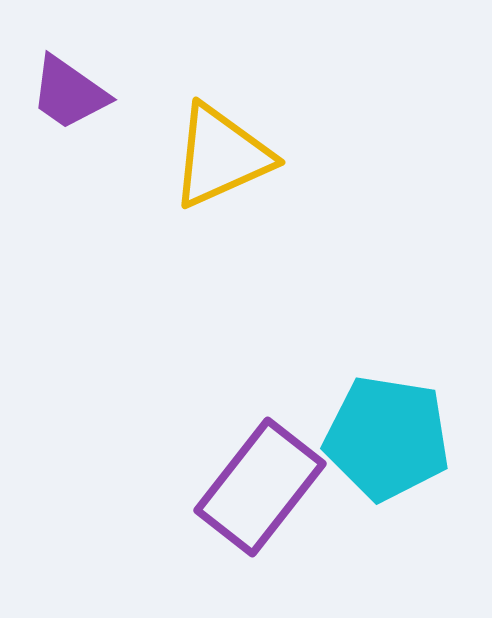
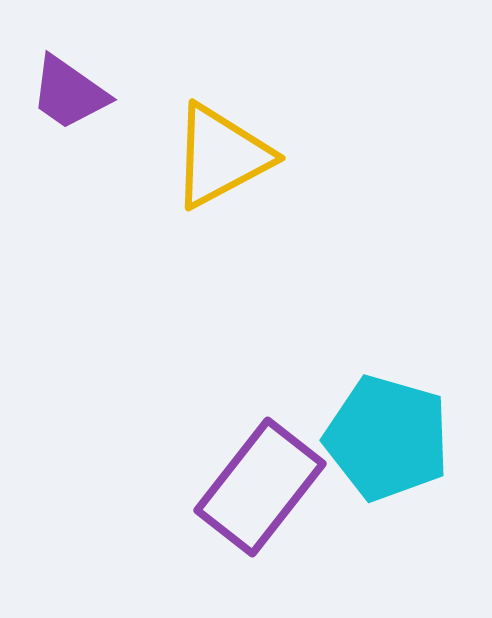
yellow triangle: rotated 4 degrees counterclockwise
cyan pentagon: rotated 7 degrees clockwise
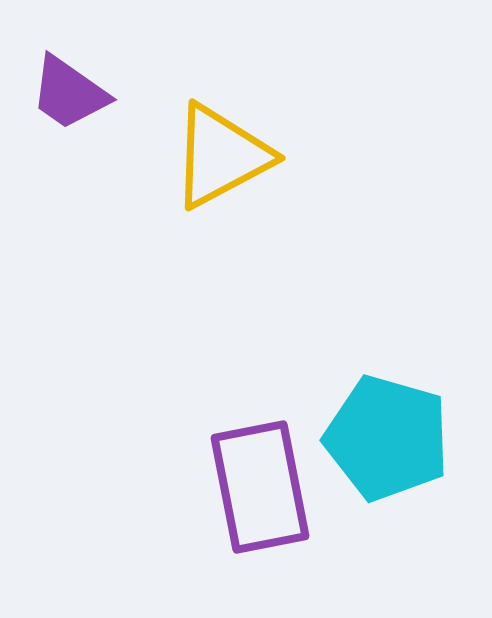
purple rectangle: rotated 49 degrees counterclockwise
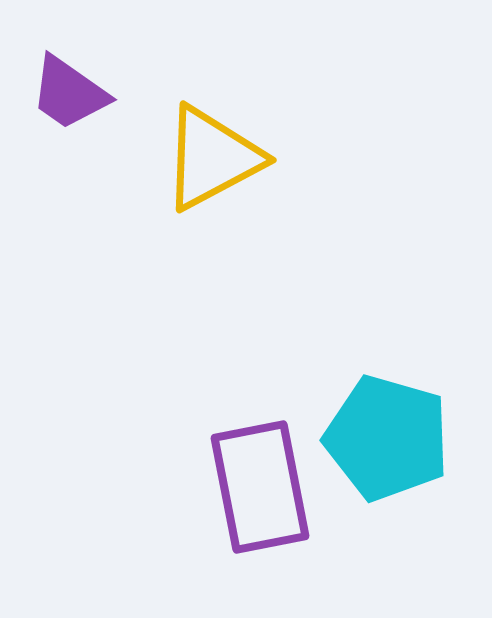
yellow triangle: moved 9 px left, 2 px down
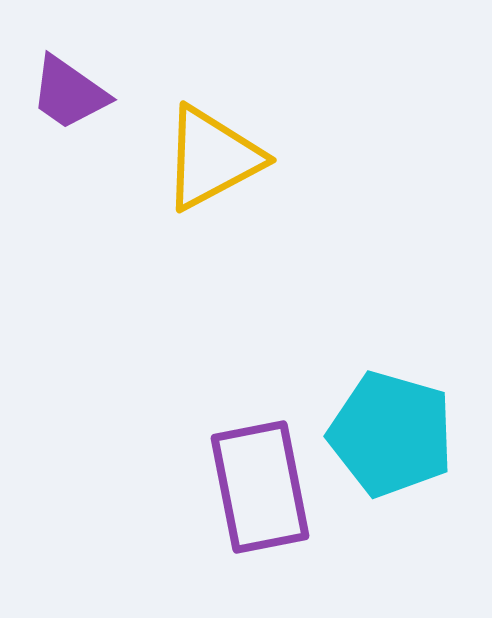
cyan pentagon: moved 4 px right, 4 px up
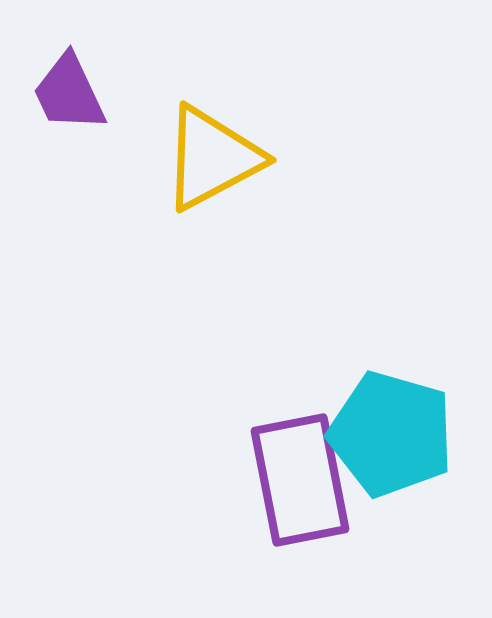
purple trapezoid: rotated 30 degrees clockwise
purple rectangle: moved 40 px right, 7 px up
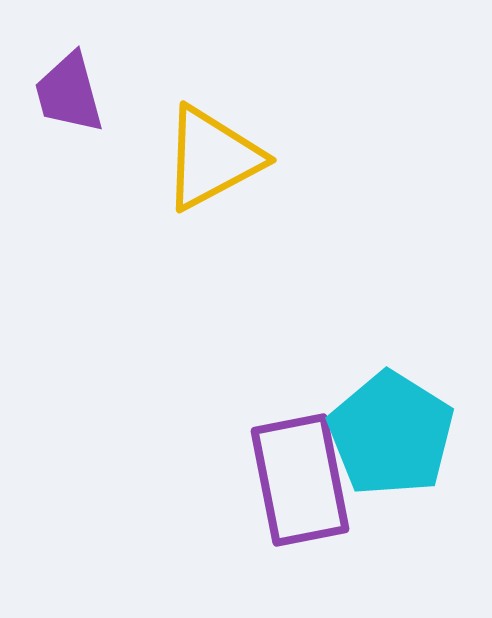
purple trapezoid: rotated 10 degrees clockwise
cyan pentagon: rotated 16 degrees clockwise
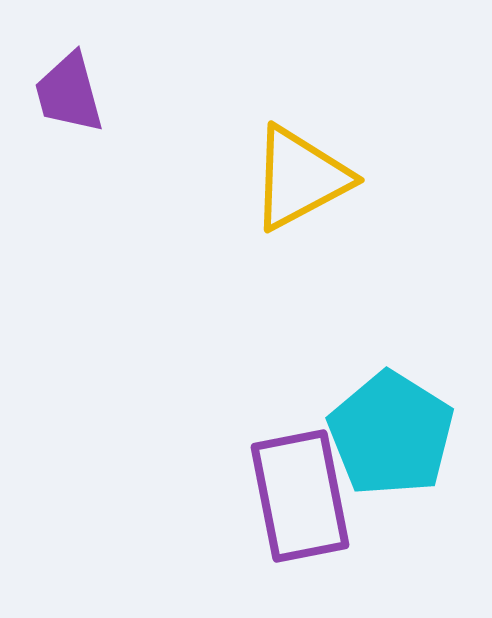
yellow triangle: moved 88 px right, 20 px down
purple rectangle: moved 16 px down
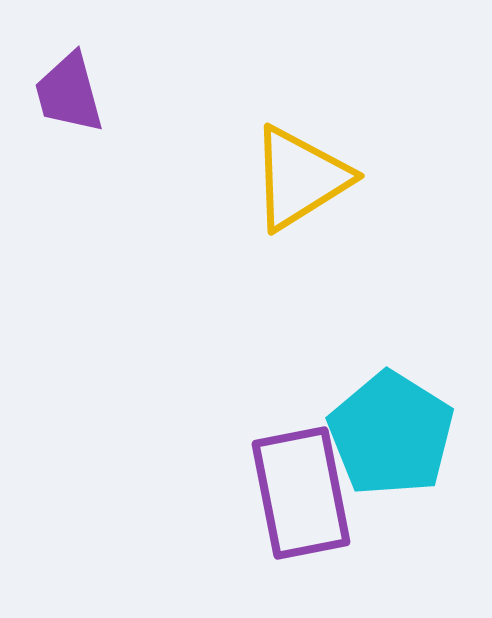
yellow triangle: rotated 4 degrees counterclockwise
purple rectangle: moved 1 px right, 3 px up
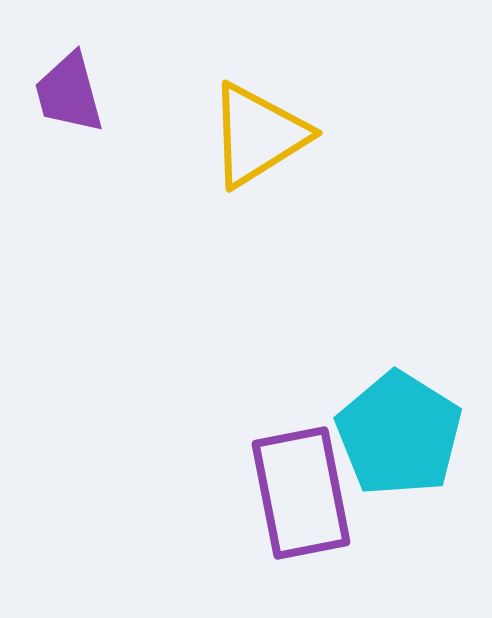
yellow triangle: moved 42 px left, 43 px up
cyan pentagon: moved 8 px right
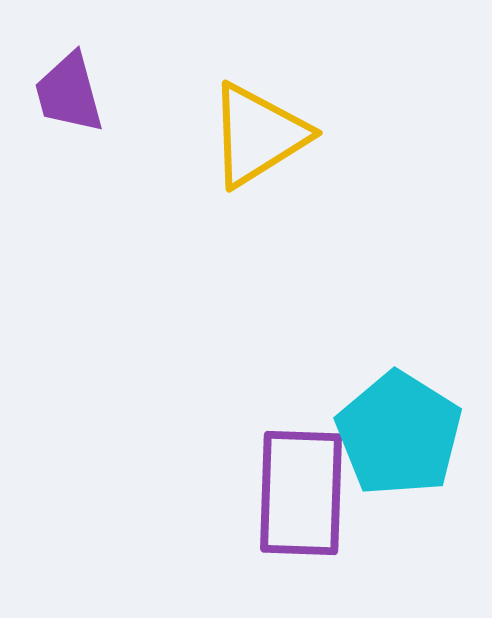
purple rectangle: rotated 13 degrees clockwise
